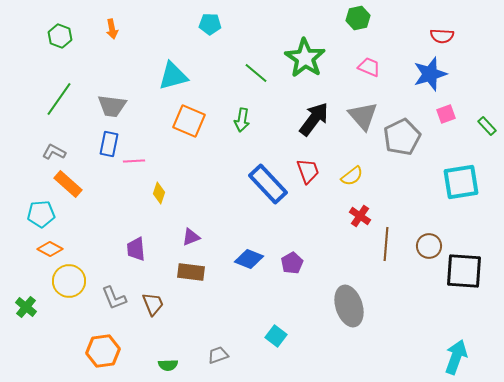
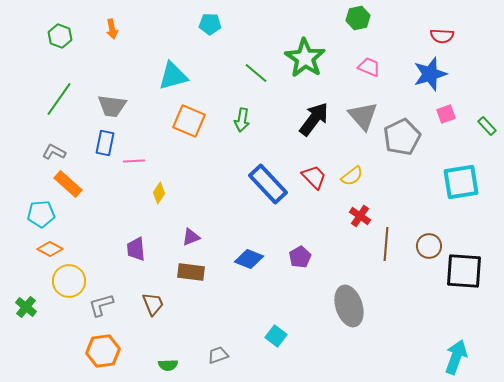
blue rectangle at (109, 144): moved 4 px left, 1 px up
red trapezoid at (308, 171): moved 6 px right, 6 px down; rotated 24 degrees counterclockwise
yellow diamond at (159, 193): rotated 15 degrees clockwise
purple pentagon at (292, 263): moved 8 px right, 6 px up
gray L-shape at (114, 298): moved 13 px left, 7 px down; rotated 96 degrees clockwise
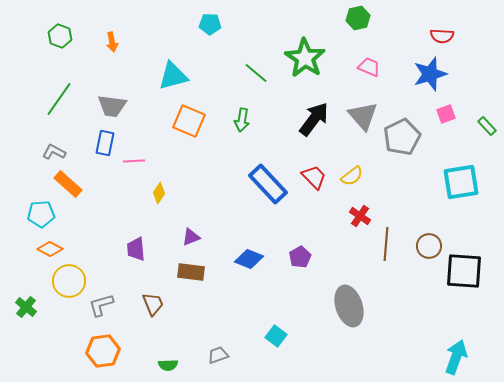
orange arrow at (112, 29): moved 13 px down
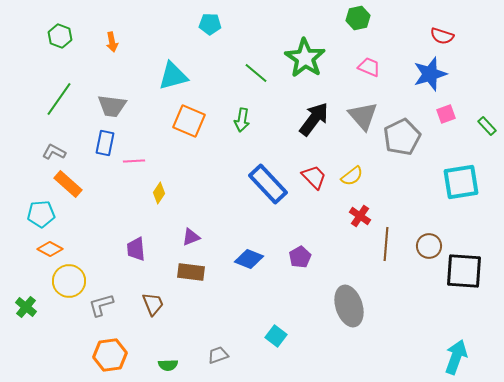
red semicircle at (442, 36): rotated 15 degrees clockwise
orange hexagon at (103, 351): moved 7 px right, 4 px down
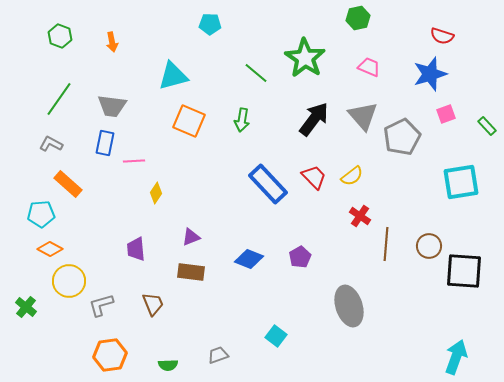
gray L-shape at (54, 152): moved 3 px left, 8 px up
yellow diamond at (159, 193): moved 3 px left
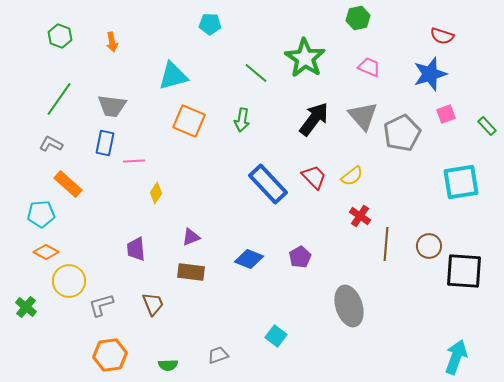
gray pentagon at (402, 137): moved 4 px up
orange diamond at (50, 249): moved 4 px left, 3 px down
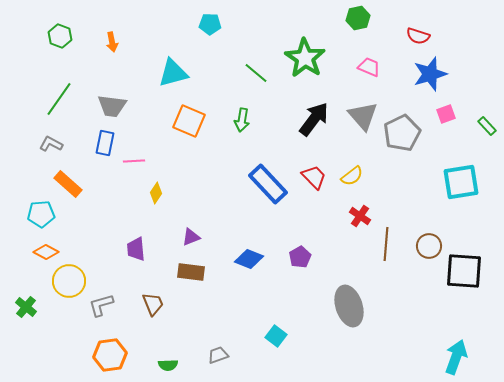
red semicircle at (442, 36): moved 24 px left
cyan triangle at (173, 76): moved 3 px up
